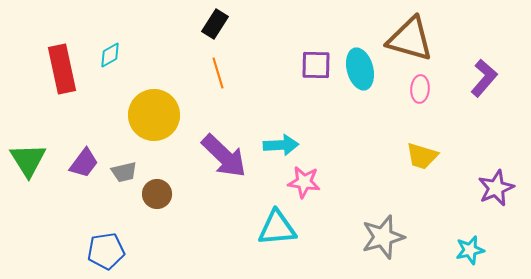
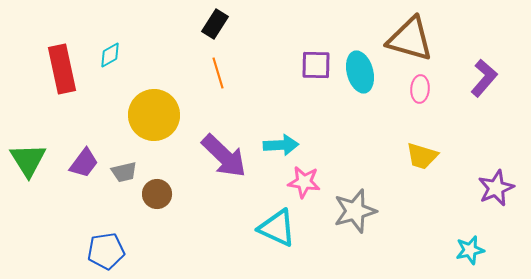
cyan ellipse: moved 3 px down
cyan triangle: rotated 30 degrees clockwise
gray star: moved 28 px left, 26 px up
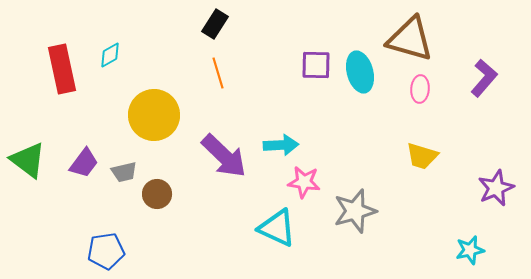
green triangle: rotated 21 degrees counterclockwise
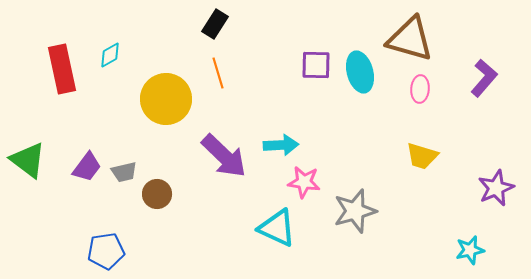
yellow circle: moved 12 px right, 16 px up
purple trapezoid: moved 3 px right, 4 px down
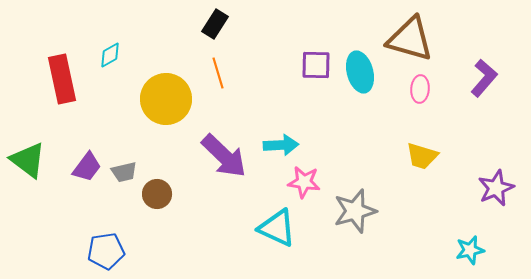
red rectangle: moved 10 px down
